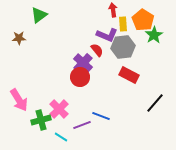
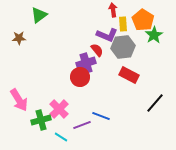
purple cross: moved 3 px right; rotated 30 degrees clockwise
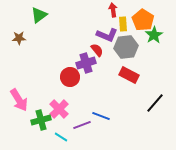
gray hexagon: moved 3 px right
red circle: moved 10 px left
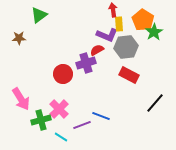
yellow rectangle: moved 4 px left
green star: moved 3 px up
red semicircle: rotated 80 degrees counterclockwise
red circle: moved 7 px left, 3 px up
pink arrow: moved 2 px right, 1 px up
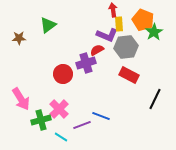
green triangle: moved 9 px right, 10 px down
orange pentagon: rotated 10 degrees counterclockwise
black line: moved 4 px up; rotated 15 degrees counterclockwise
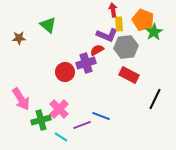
green triangle: rotated 42 degrees counterclockwise
red circle: moved 2 px right, 2 px up
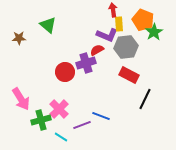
black line: moved 10 px left
